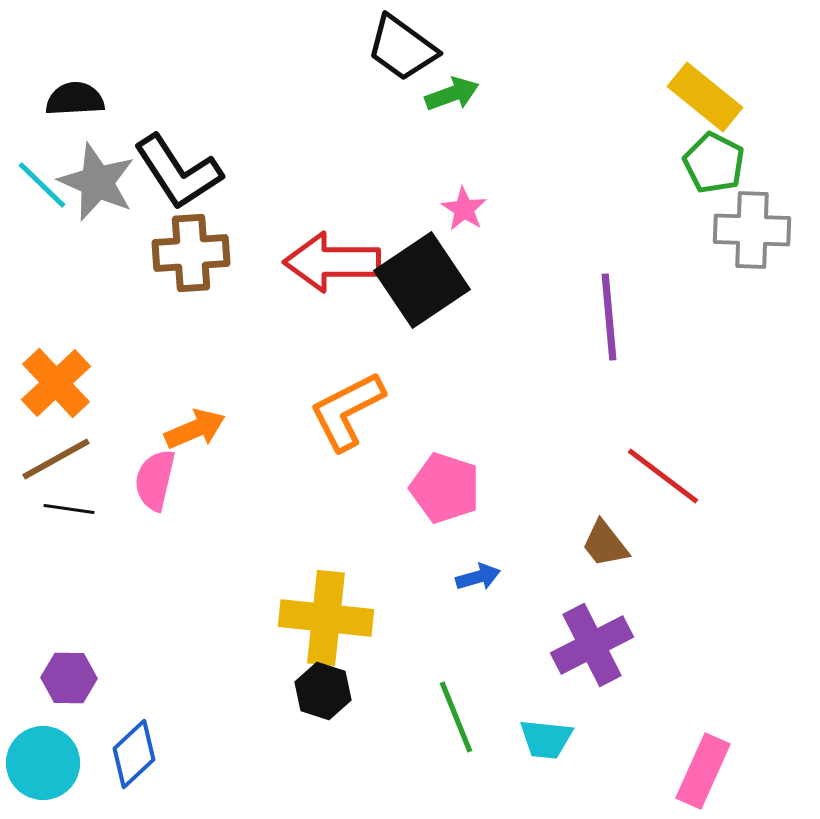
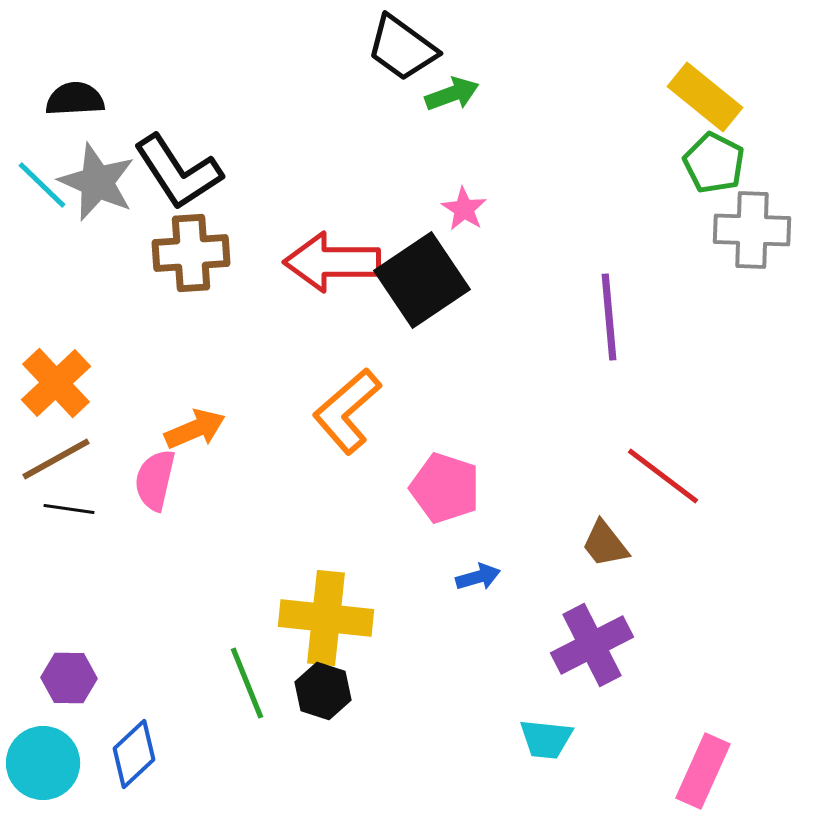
orange L-shape: rotated 14 degrees counterclockwise
green line: moved 209 px left, 34 px up
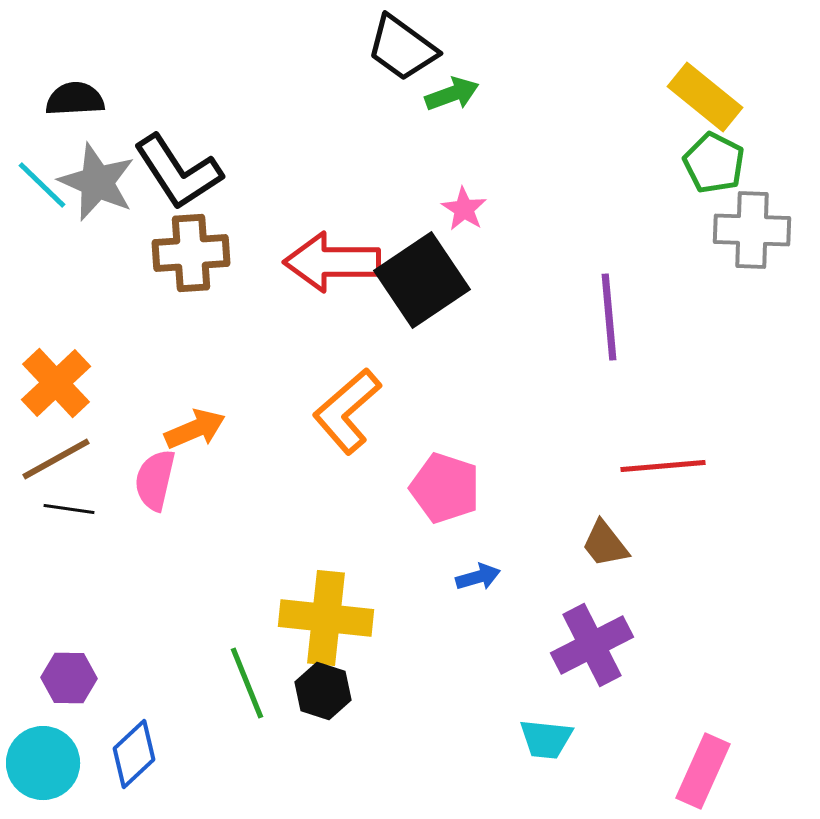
red line: moved 10 px up; rotated 42 degrees counterclockwise
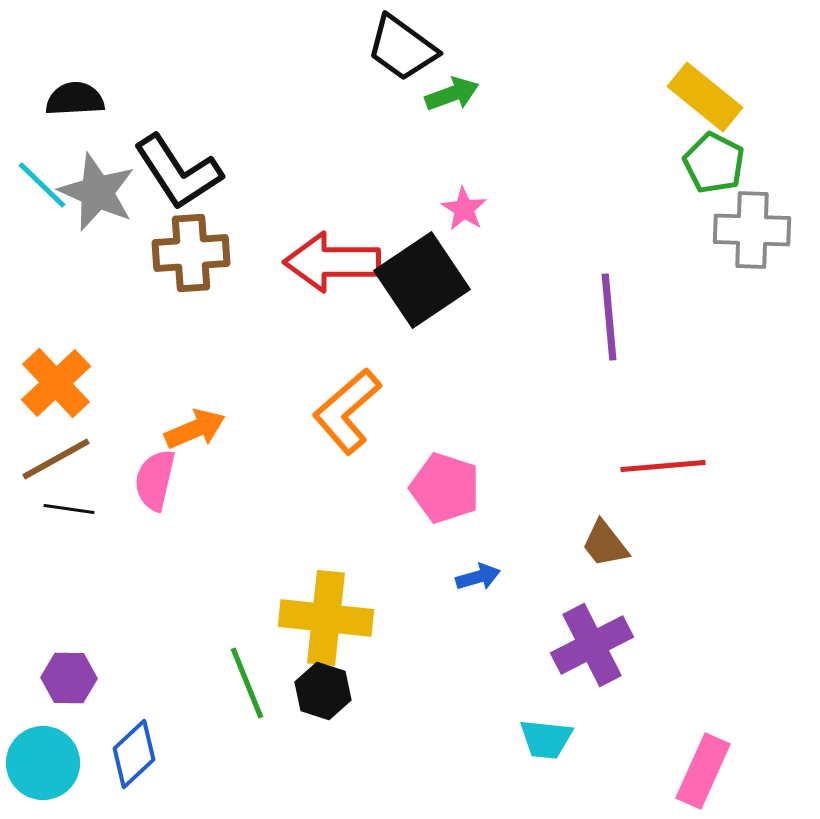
gray star: moved 10 px down
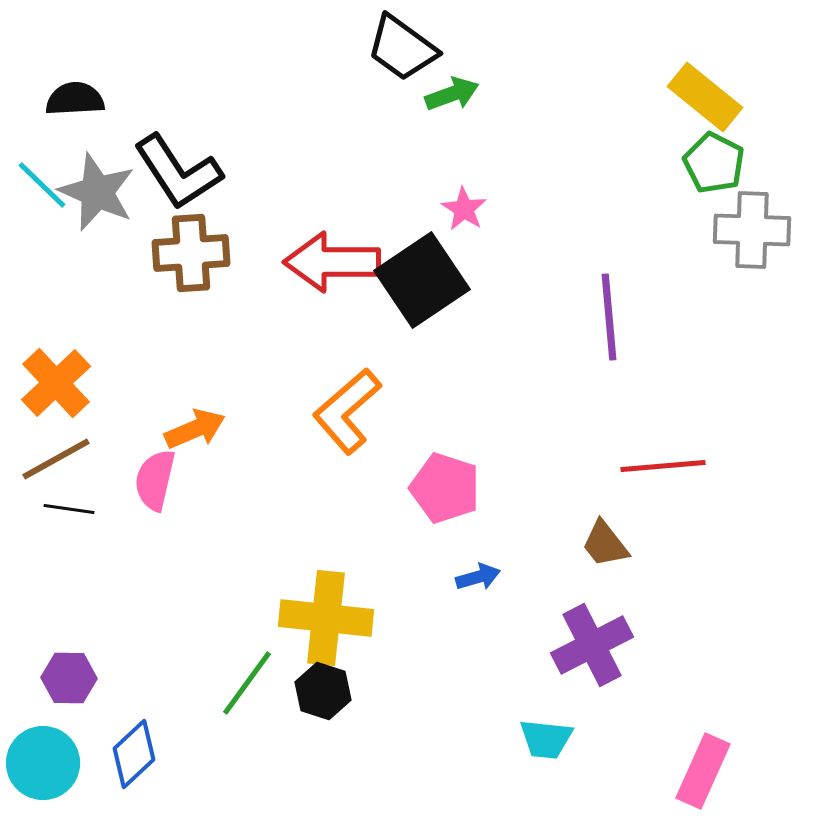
green line: rotated 58 degrees clockwise
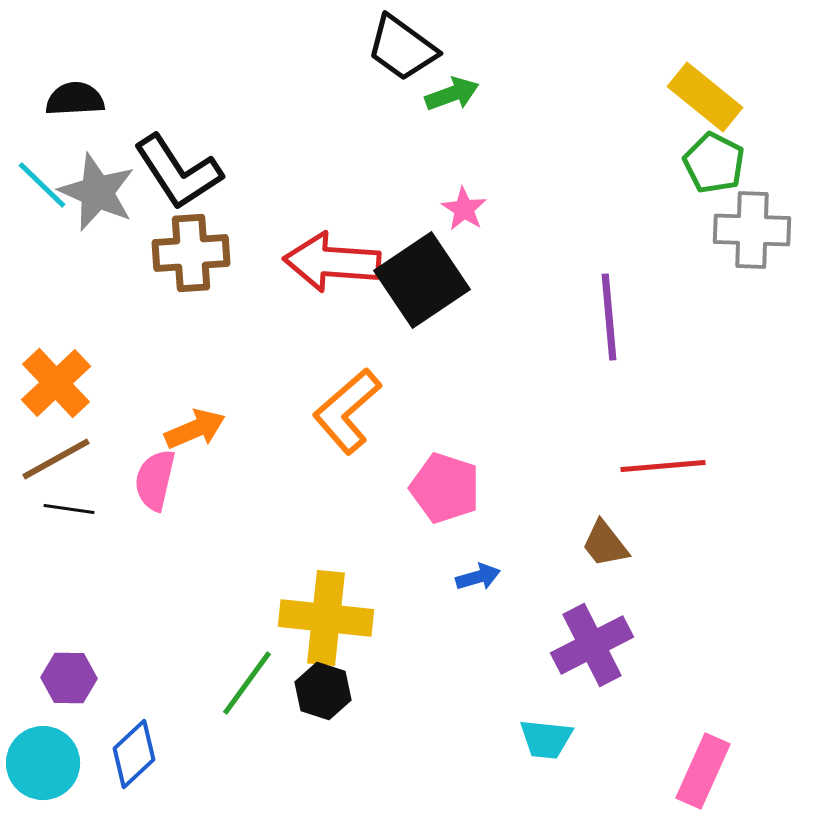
red arrow: rotated 4 degrees clockwise
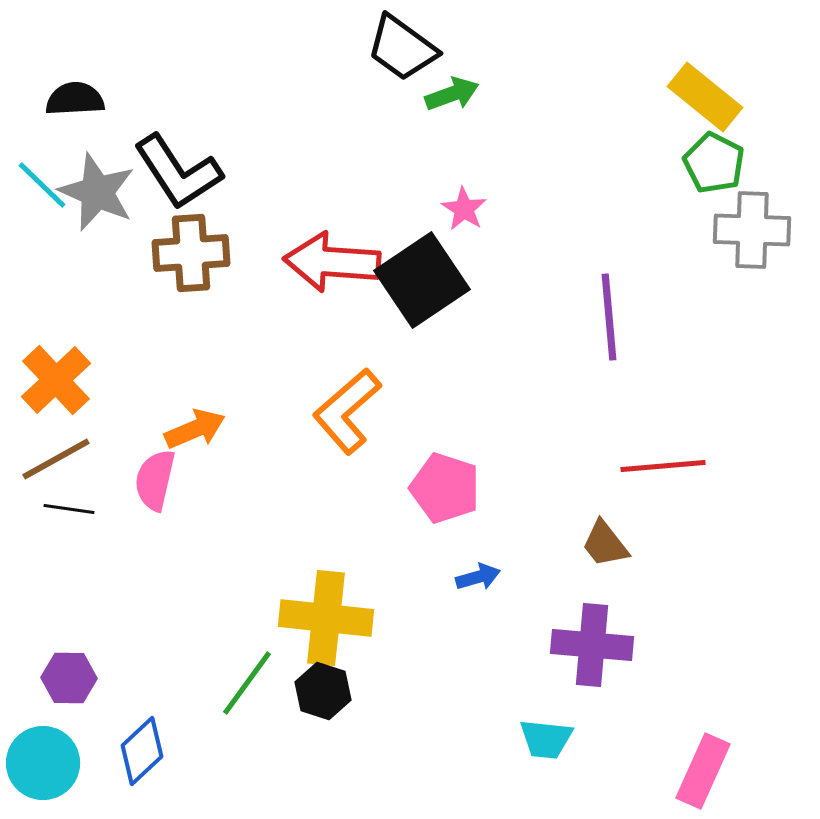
orange cross: moved 3 px up
purple cross: rotated 32 degrees clockwise
blue diamond: moved 8 px right, 3 px up
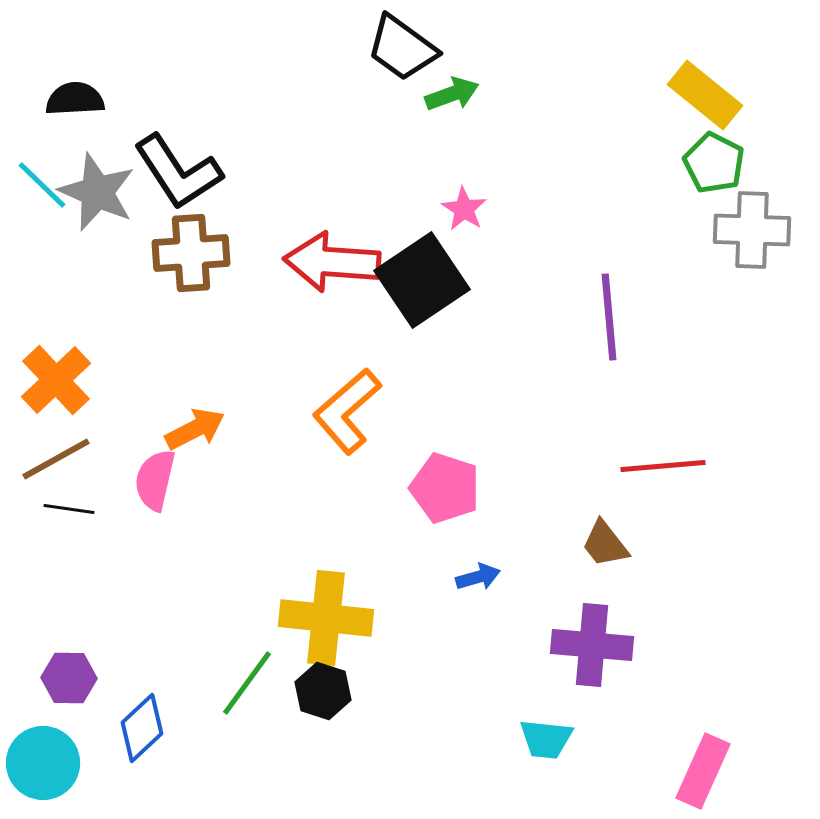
yellow rectangle: moved 2 px up
orange arrow: rotated 4 degrees counterclockwise
blue diamond: moved 23 px up
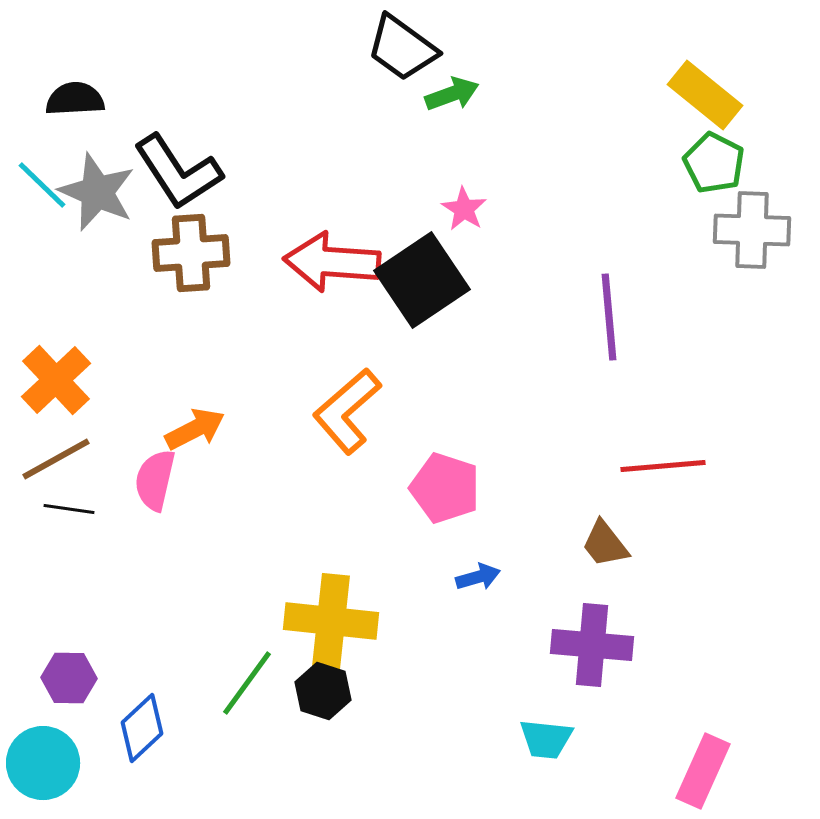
yellow cross: moved 5 px right, 3 px down
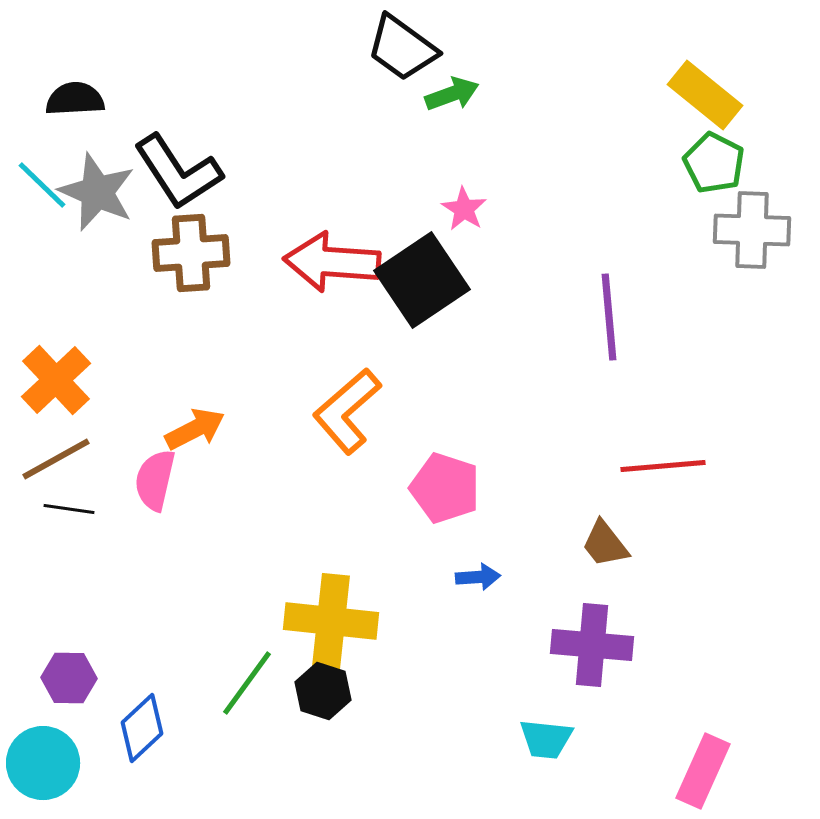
blue arrow: rotated 12 degrees clockwise
